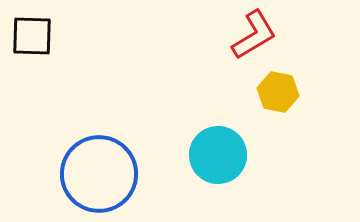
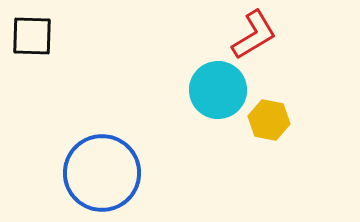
yellow hexagon: moved 9 px left, 28 px down
cyan circle: moved 65 px up
blue circle: moved 3 px right, 1 px up
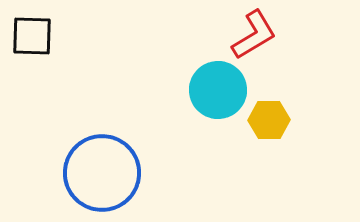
yellow hexagon: rotated 12 degrees counterclockwise
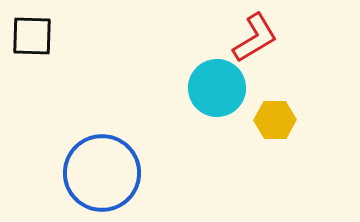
red L-shape: moved 1 px right, 3 px down
cyan circle: moved 1 px left, 2 px up
yellow hexagon: moved 6 px right
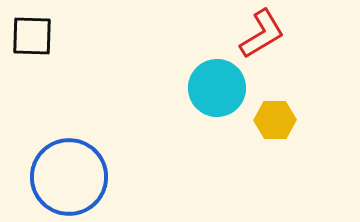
red L-shape: moved 7 px right, 4 px up
blue circle: moved 33 px left, 4 px down
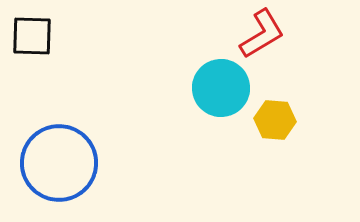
cyan circle: moved 4 px right
yellow hexagon: rotated 6 degrees clockwise
blue circle: moved 10 px left, 14 px up
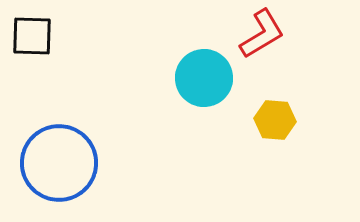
cyan circle: moved 17 px left, 10 px up
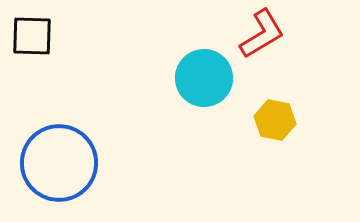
yellow hexagon: rotated 6 degrees clockwise
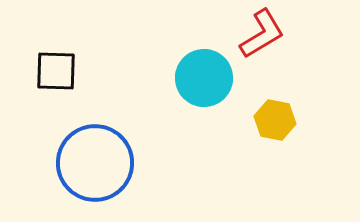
black square: moved 24 px right, 35 px down
blue circle: moved 36 px right
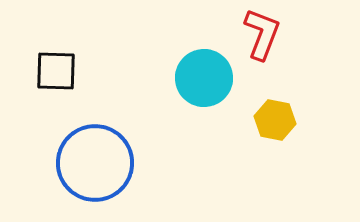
red L-shape: rotated 38 degrees counterclockwise
